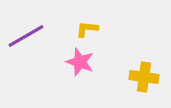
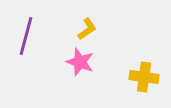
yellow L-shape: rotated 140 degrees clockwise
purple line: rotated 45 degrees counterclockwise
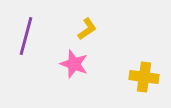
pink star: moved 6 px left, 2 px down
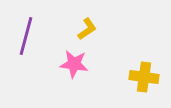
pink star: rotated 12 degrees counterclockwise
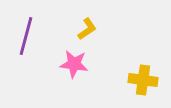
yellow cross: moved 1 px left, 3 px down
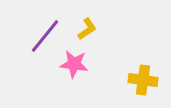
purple line: moved 19 px right; rotated 24 degrees clockwise
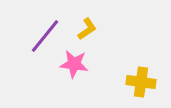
yellow cross: moved 2 px left, 2 px down
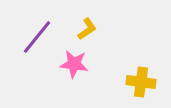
purple line: moved 8 px left, 1 px down
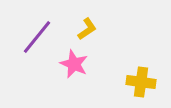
pink star: rotated 16 degrees clockwise
